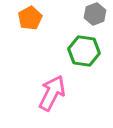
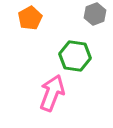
green hexagon: moved 9 px left, 5 px down
pink arrow: rotated 6 degrees counterclockwise
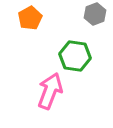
pink arrow: moved 2 px left, 2 px up
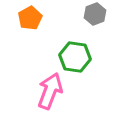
green hexagon: moved 1 px down
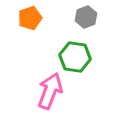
gray hexagon: moved 9 px left, 3 px down
orange pentagon: rotated 10 degrees clockwise
